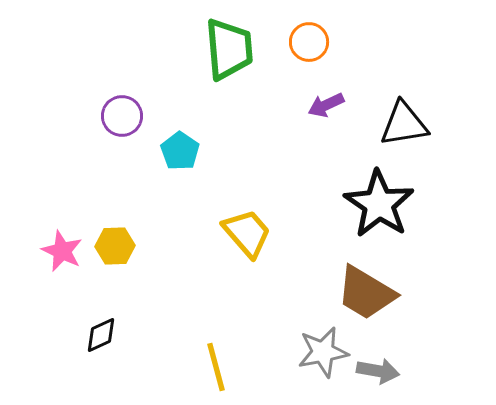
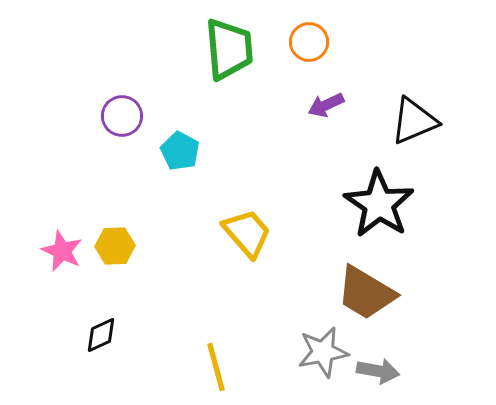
black triangle: moved 10 px right, 3 px up; rotated 14 degrees counterclockwise
cyan pentagon: rotated 6 degrees counterclockwise
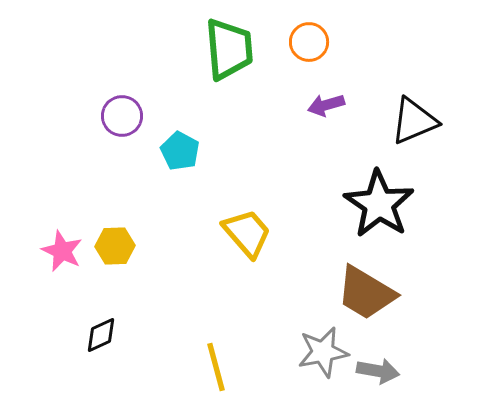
purple arrow: rotated 9 degrees clockwise
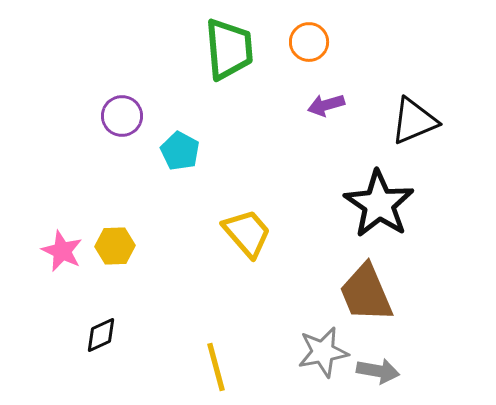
brown trapezoid: rotated 36 degrees clockwise
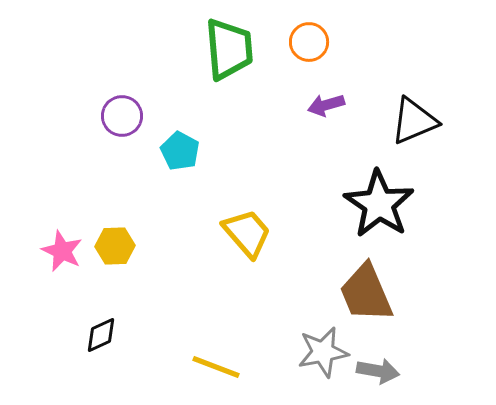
yellow line: rotated 54 degrees counterclockwise
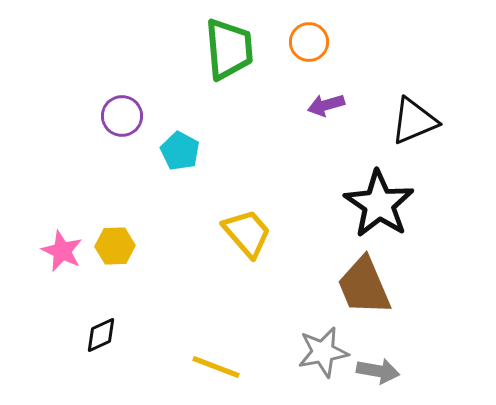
brown trapezoid: moved 2 px left, 7 px up
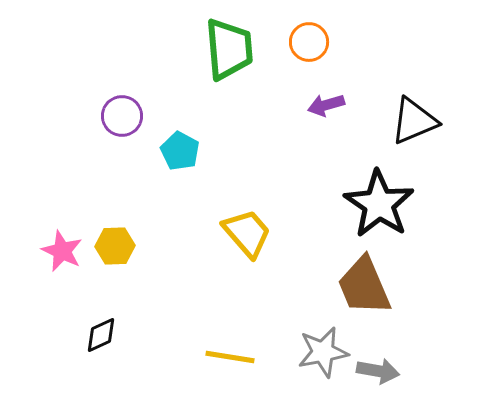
yellow line: moved 14 px right, 10 px up; rotated 12 degrees counterclockwise
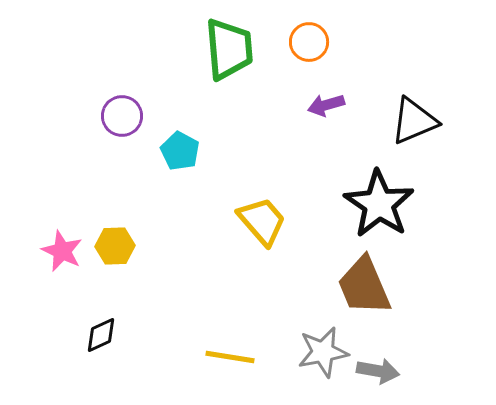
yellow trapezoid: moved 15 px right, 12 px up
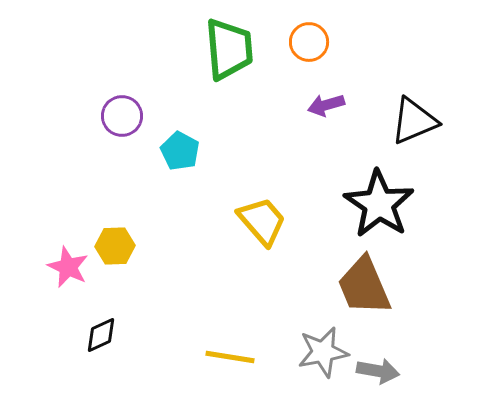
pink star: moved 6 px right, 16 px down
